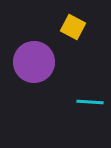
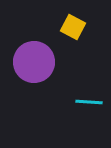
cyan line: moved 1 px left
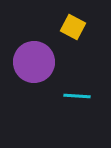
cyan line: moved 12 px left, 6 px up
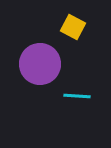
purple circle: moved 6 px right, 2 px down
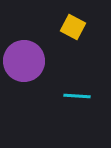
purple circle: moved 16 px left, 3 px up
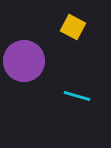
cyan line: rotated 12 degrees clockwise
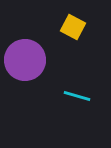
purple circle: moved 1 px right, 1 px up
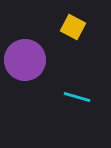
cyan line: moved 1 px down
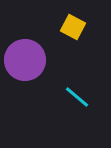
cyan line: rotated 24 degrees clockwise
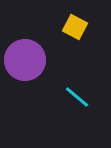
yellow square: moved 2 px right
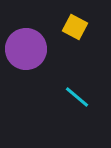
purple circle: moved 1 px right, 11 px up
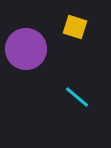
yellow square: rotated 10 degrees counterclockwise
